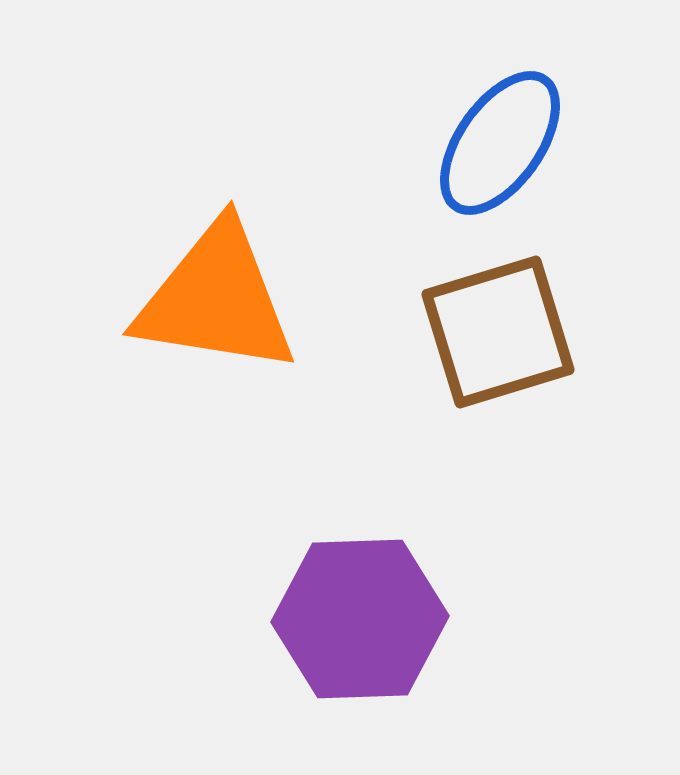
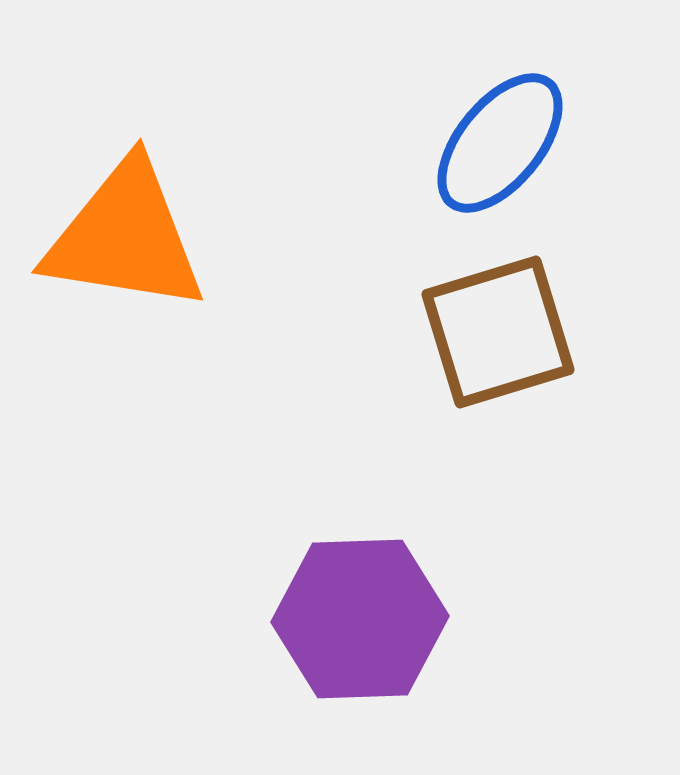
blue ellipse: rotated 4 degrees clockwise
orange triangle: moved 91 px left, 62 px up
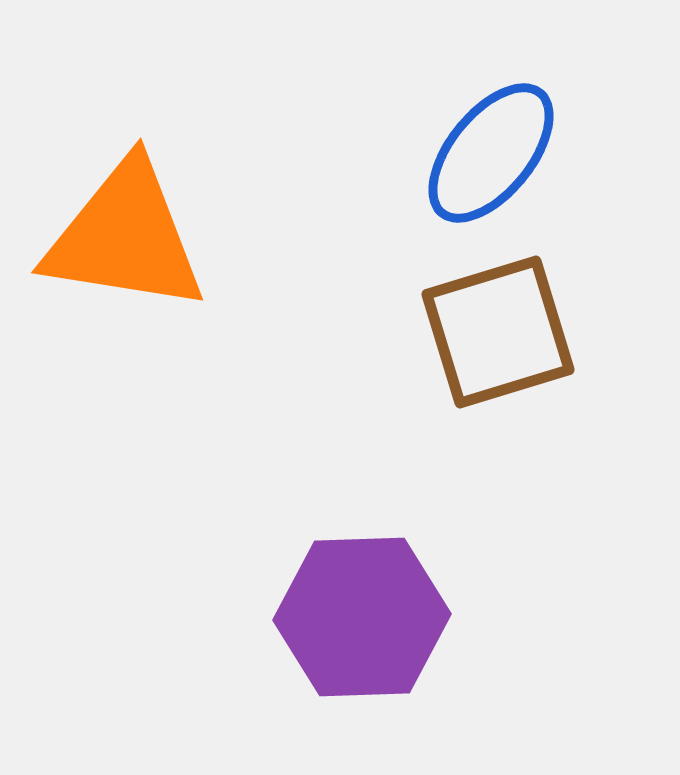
blue ellipse: moved 9 px left, 10 px down
purple hexagon: moved 2 px right, 2 px up
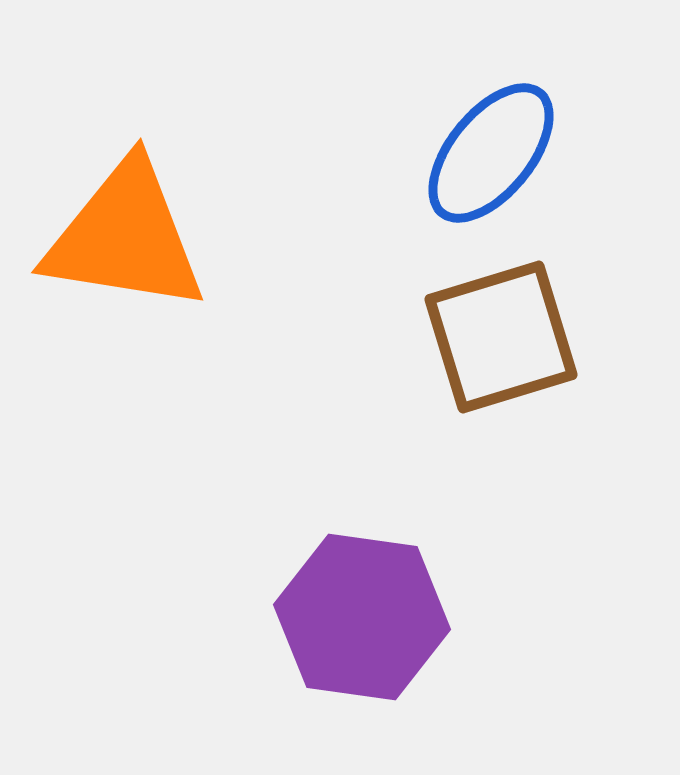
brown square: moved 3 px right, 5 px down
purple hexagon: rotated 10 degrees clockwise
